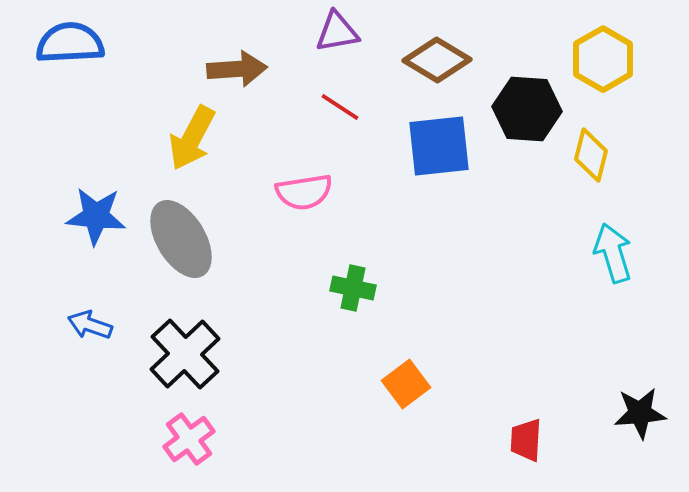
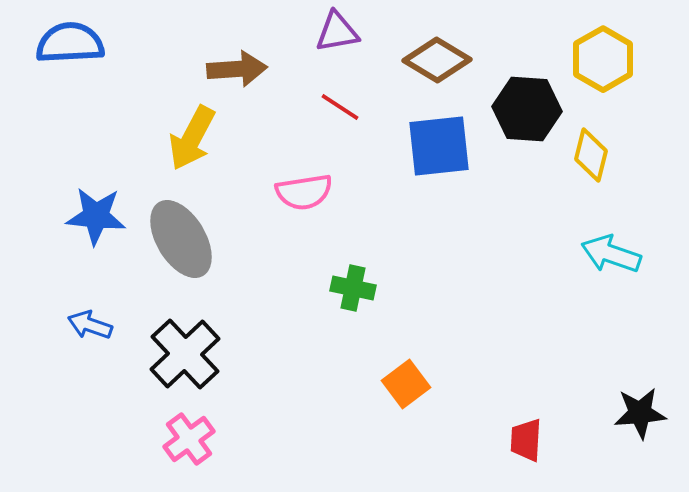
cyan arrow: moved 2 px left, 1 px down; rotated 54 degrees counterclockwise
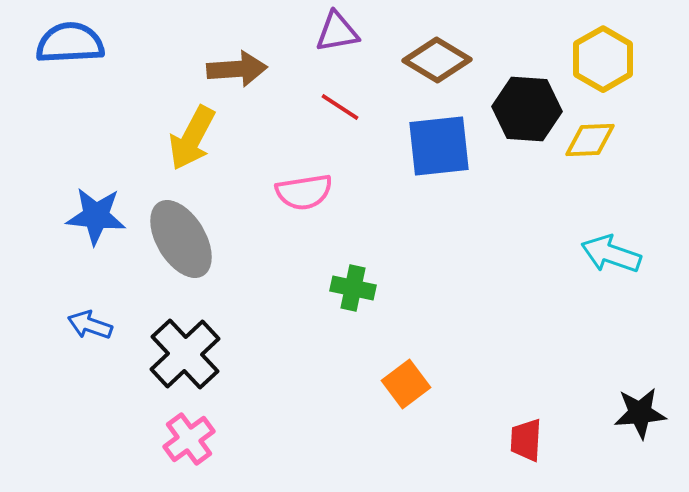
yellow diamond: moved 1 px left, 15 px up; rotated 74 degrees clockwise
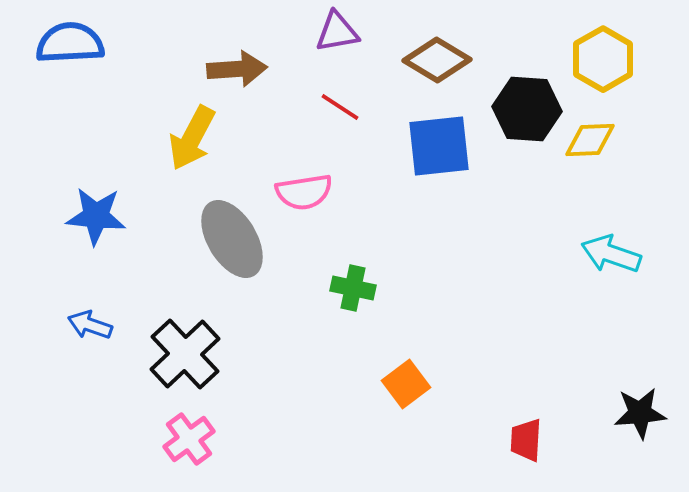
gray ellipse: moved 51 px right
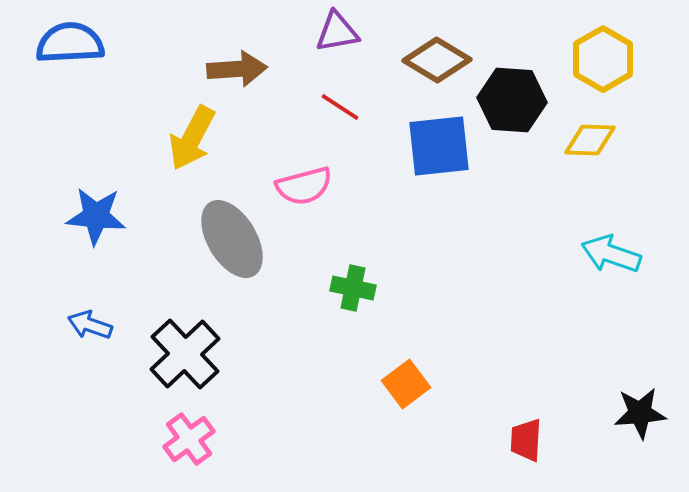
black hexagon: moved 15 px left, 9 px up
yellow diamond: rotated 4 degrees clockwise
pink semicircle: moved 6 px up; rotated 6 degrees counterclockwise
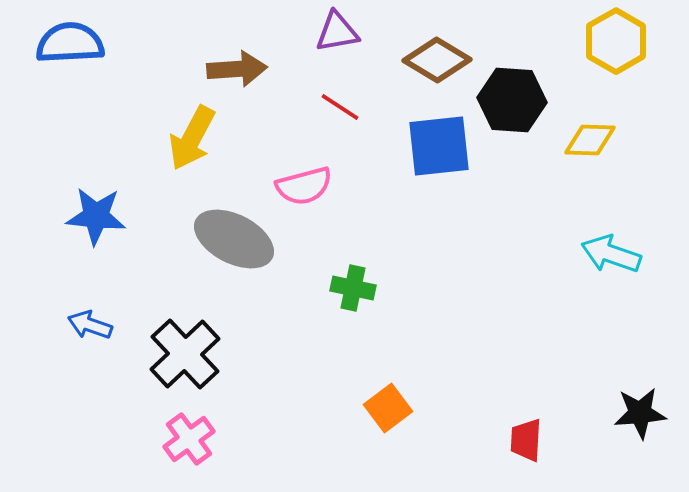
yellow hexagon: moved 13 px right, 18 px up
gray ellipse: moved 2 px right; rotated 32 degrees counterclockwise
orange square: moved 18 px left, 24 px down
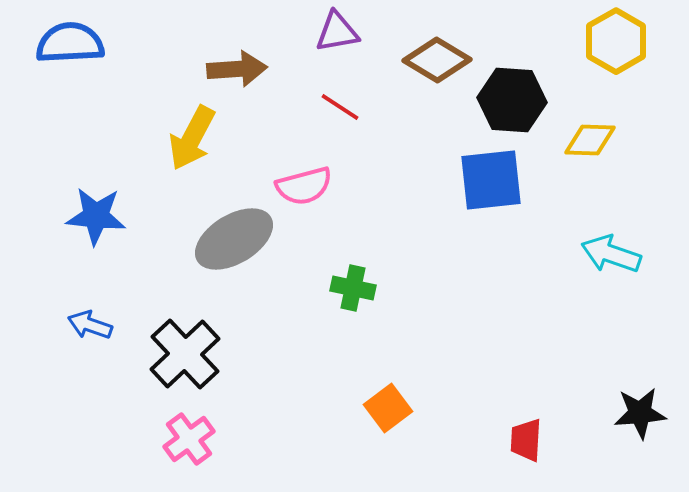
blue square: moved 52 px right, 34 px down
gray ellipse: rotated 58 degrees counterclockwise
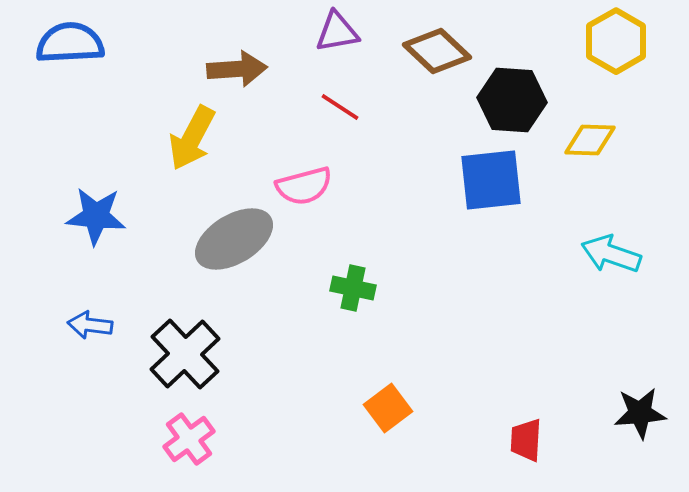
brown diamond: moved 9 px up; rotated 12 degrees clockwise
blue arrow: rotated 12 degrees counterclockwise
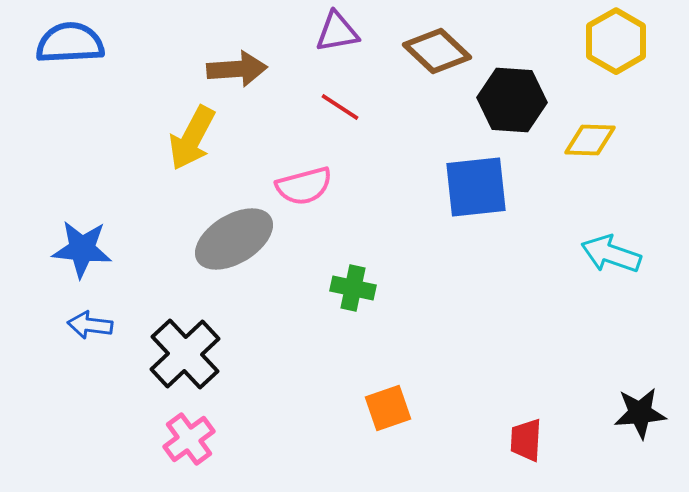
blue square: moved 15 px left, 7 px down
blue star: moved 14 px left, 33 px down
orange square: rotated 18 degrees clockwise
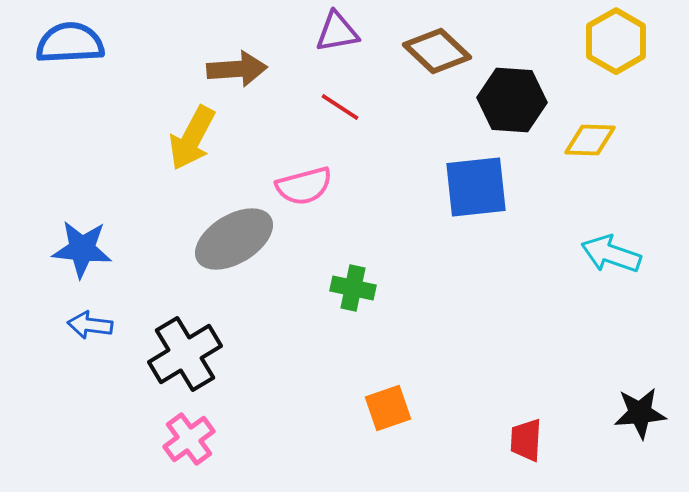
black cross: rotated 12 degrees clockwise
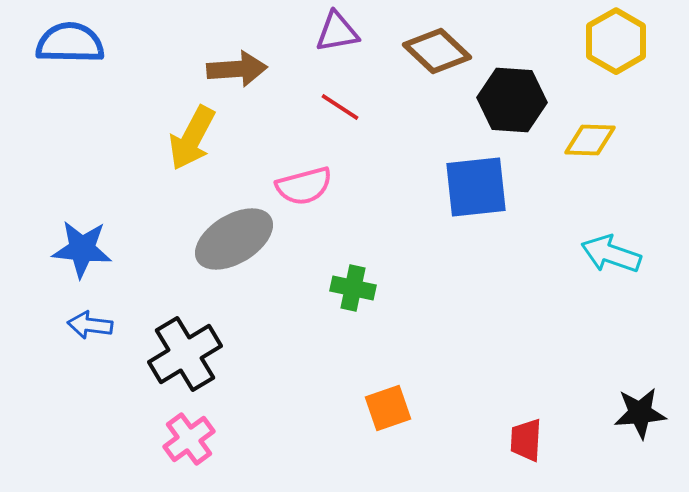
blue semicircle: rotated 4 degrees clockwise
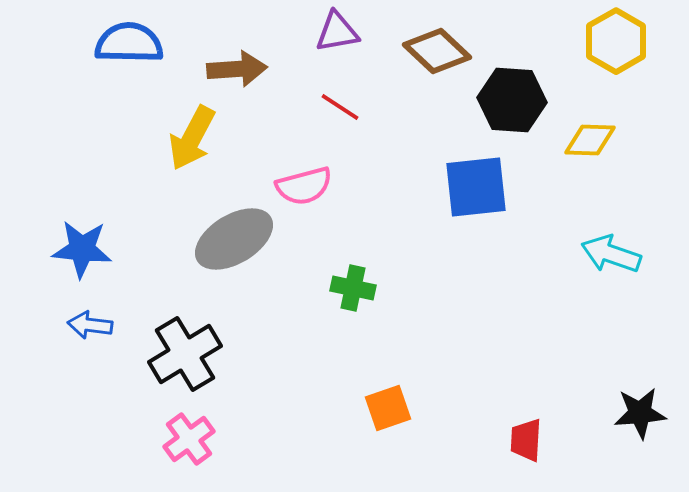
blue semicircle: moved 59 px right
